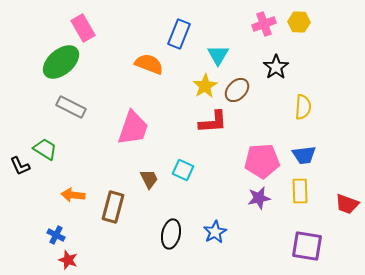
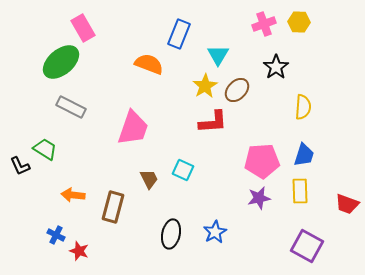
blue trapezoid: rotated 65 degrees counterclockwise
purple square: rotated 20 degrees clockwise
red star: moved 11 px right, 9 px up
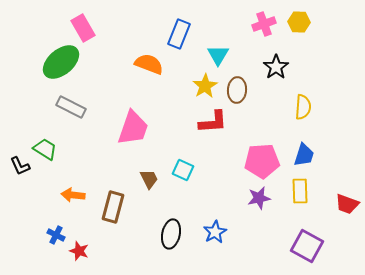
brown ellipse: rotated 40 degrees counterclockwise
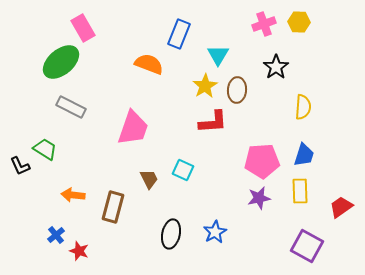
red trapezoid: moved 6 px left, 3 px down; rotated 125 degrees clockwise
blue cross: rotated 24 degrees clockwise
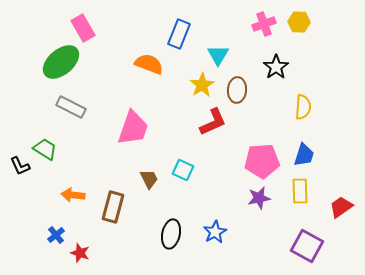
yellow star: moved 3 px left, 1 px up
red L-shape: rotated 20 degrees counterclockwise
red star: moved 1 px right, 2 px down
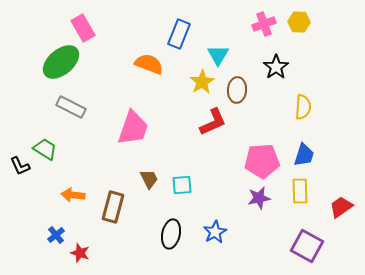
yellow star: moved 3 px up
cyan square: moved 1 px left, 15 px down; rotated 30 degrees counterclockwise
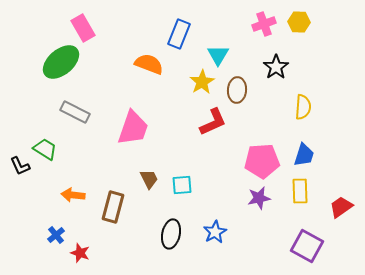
gray rectangle: moved 4 px right, 5 px down
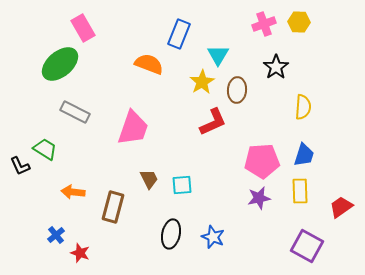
green ellipse: moved 1 px left, 2 px down
orange arrow: moved 3 px up
blue star: moved 2 px left, 5 px down; rotated 20 degrees counterclockwise
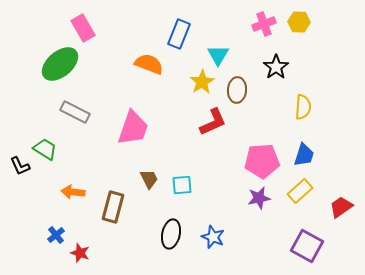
yellow rectangle: rotated 50 degrees clockwise
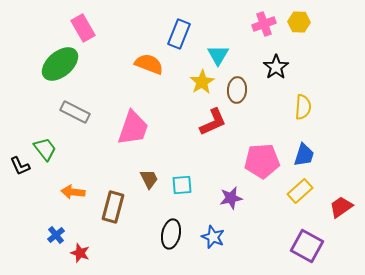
green trapezoid: rotated 20 degrees clockwise
purple star: moved 28 px left
